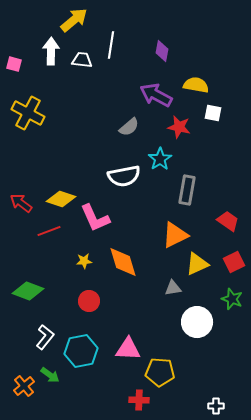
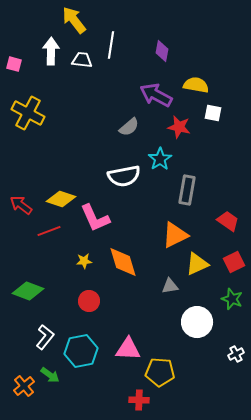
yellow arrow: rotated 88 degrees counterclockwise
red arrow: moved 2 px down
gray triangle: moved 3 px left, 2 px up
white cross: moved 20 px right, 52 px up; rotated 28 degrees counterclockwise
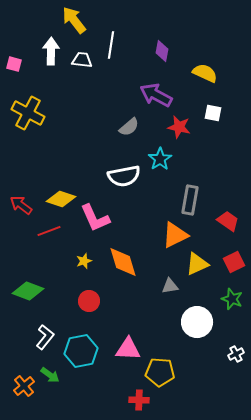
yellow semicircle: moved 9 px right, 12 px up; rotated 15 degrees clockwise
gray rectangle: moved 3 px right, 10 px down
yellow star: rotated 14 degrees counterclockwise
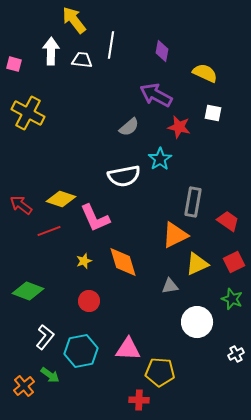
gray rectangle: moved 3 px right, 2 px down
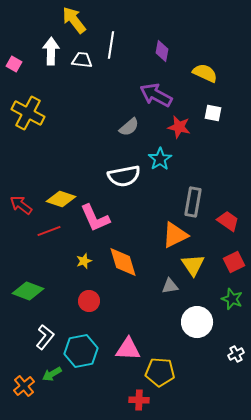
pink square: rotated 14 degrees clockwise
yellow triangle: moved 4 px left, 1 px down; rotated 40 degrees counterclockwise
green arrow: moved 2 px right, 1 px up; rotated 114 degrees clockwise
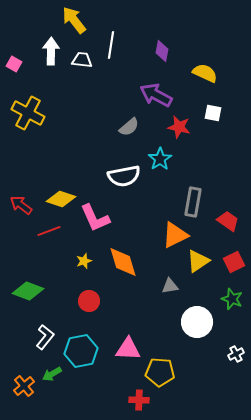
yellow triangle: moved 5 px right, 4 px up; rotated 30 degrees clockwise
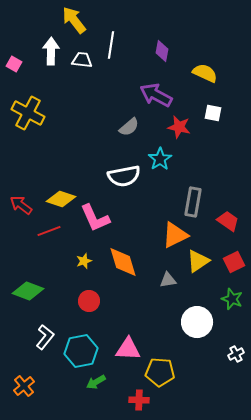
gray triangle: moved 2 px left, 6 px up
green arrow: moved 44 px right, 8 px down
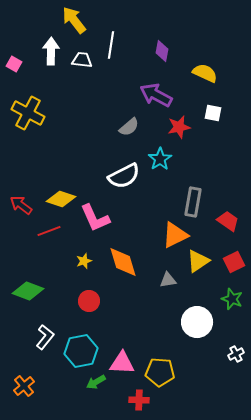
red star: rotated 25 degrees counterclockwise
white semicircle: rotated 16 degrees counterclockwise
pink triangle: moved 6 px left, 14 px down
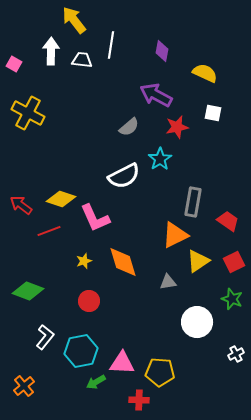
red star: moved 2 px left
gray triangle: moved 2 px down
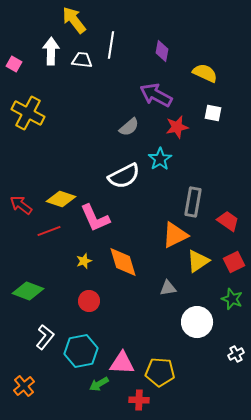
gray triangle: moved 6 px down
green arrow: moved 3 px right, 2 px down
